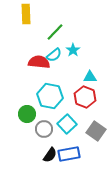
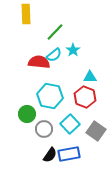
cyan square: moved 3 px right
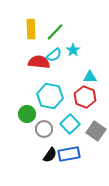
yellow rectangle: moved 5 px right, 15 px down
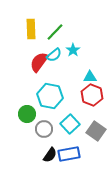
red semicircle: rotated 60 degrees counterclockwise
red hexagon: moved 7 px right, 2 px up
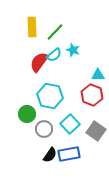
yellow rectangle: moved 1 px right, 2 px up
cyan star: rotated 16 degrees counterclockwise
cyan triangle: moved 8 px right, 2 px up
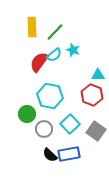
black semicircle: rotated 98 degrees clockwise
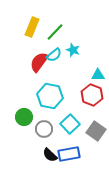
yellow rectangle: rotated 24 degrees clockwise
green circle: moved 3 px left, 3 px down
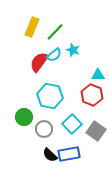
cyan square: moved 2 px right
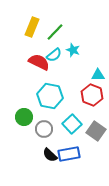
red semicircle: rotated 80 degrees clockwise
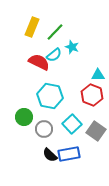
cyan star: moved 1 px left, 3 px up
